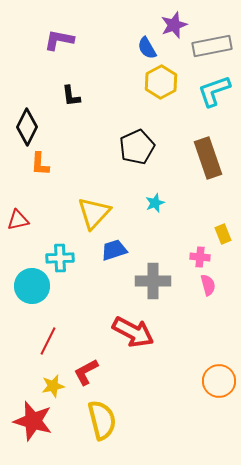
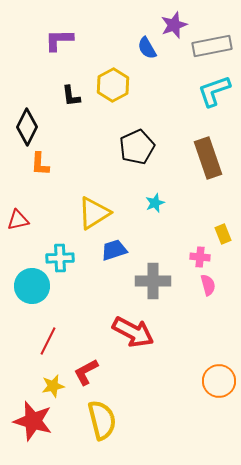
purple L-shape: rotated 12 degrees counterclockwise
yellow hexagon: moved 48 px left, 3 px down
yellow triangle: rotated 15 degrees clockwise
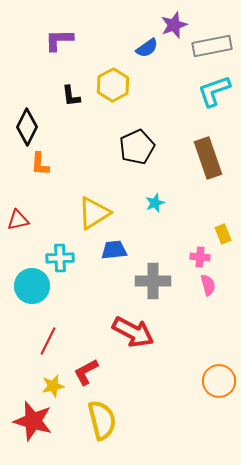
blue semicircle: rotated 95 degrees counterclockwise
blue trapezoid: rotated 12 degrees clockwise
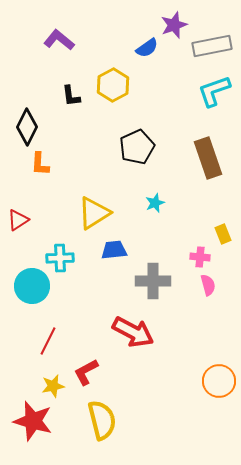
purple L-shape: rotated 40 degrees clockwise
red triangle: rotated 20 degrees counterclockwise
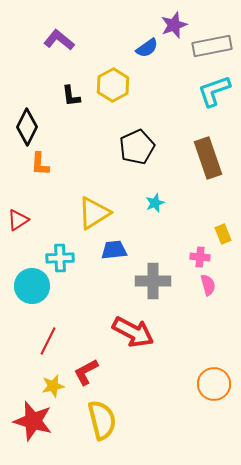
orange circle: moved 5 px left, 3 px down
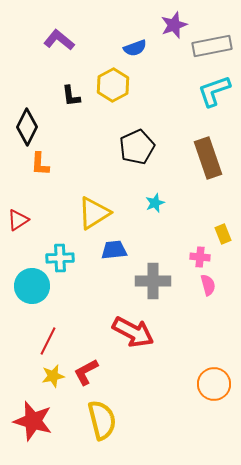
blue semicircle: moved 12 px left; rotated 15 degrees clockwise
yellow star: moved 10 px up
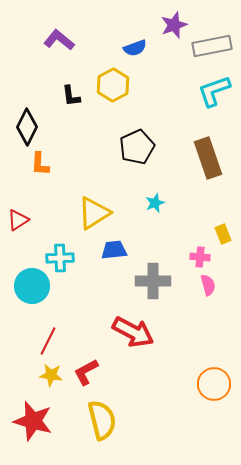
yellow star: moved 2 px left, 1 px up; rotated 20 degrees clockwise
